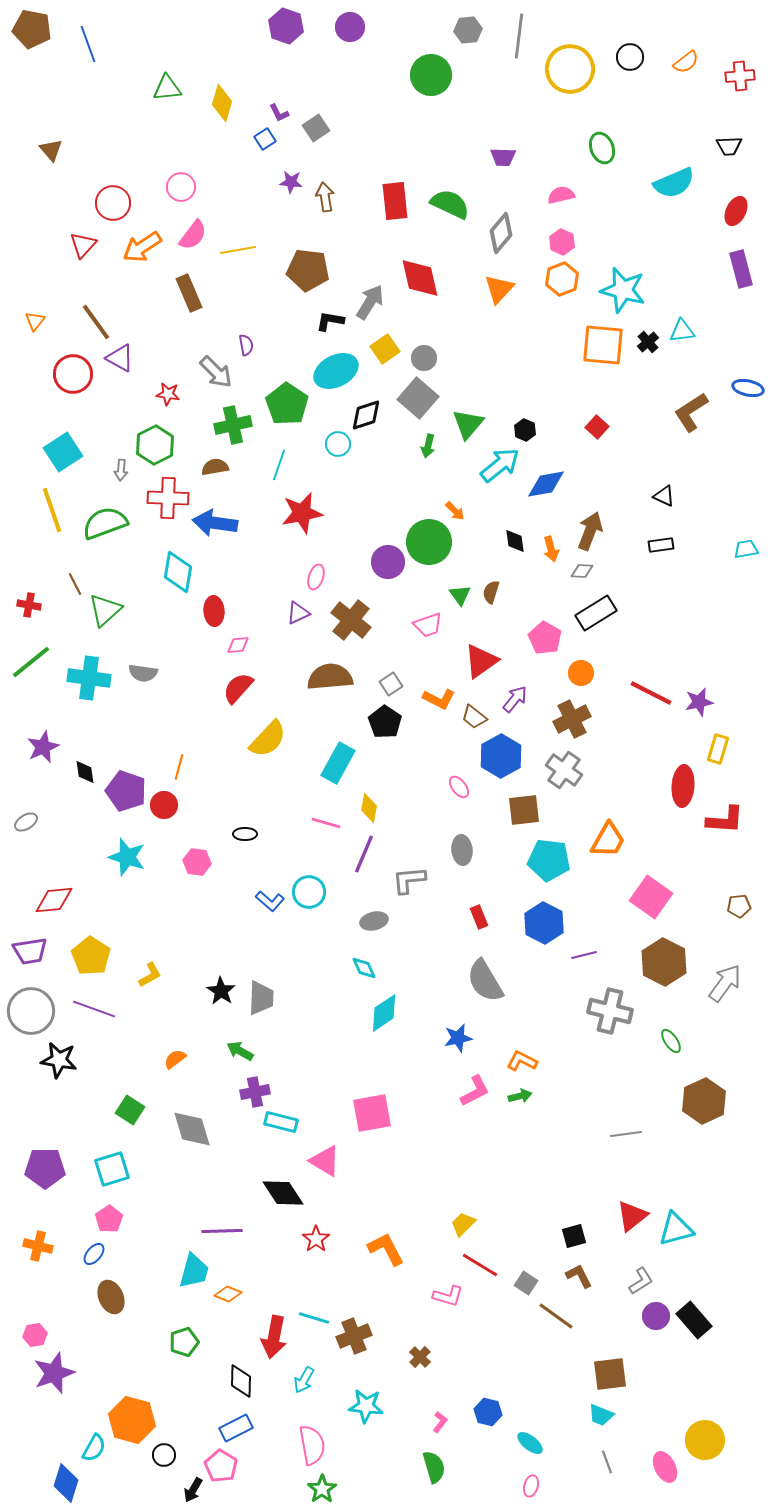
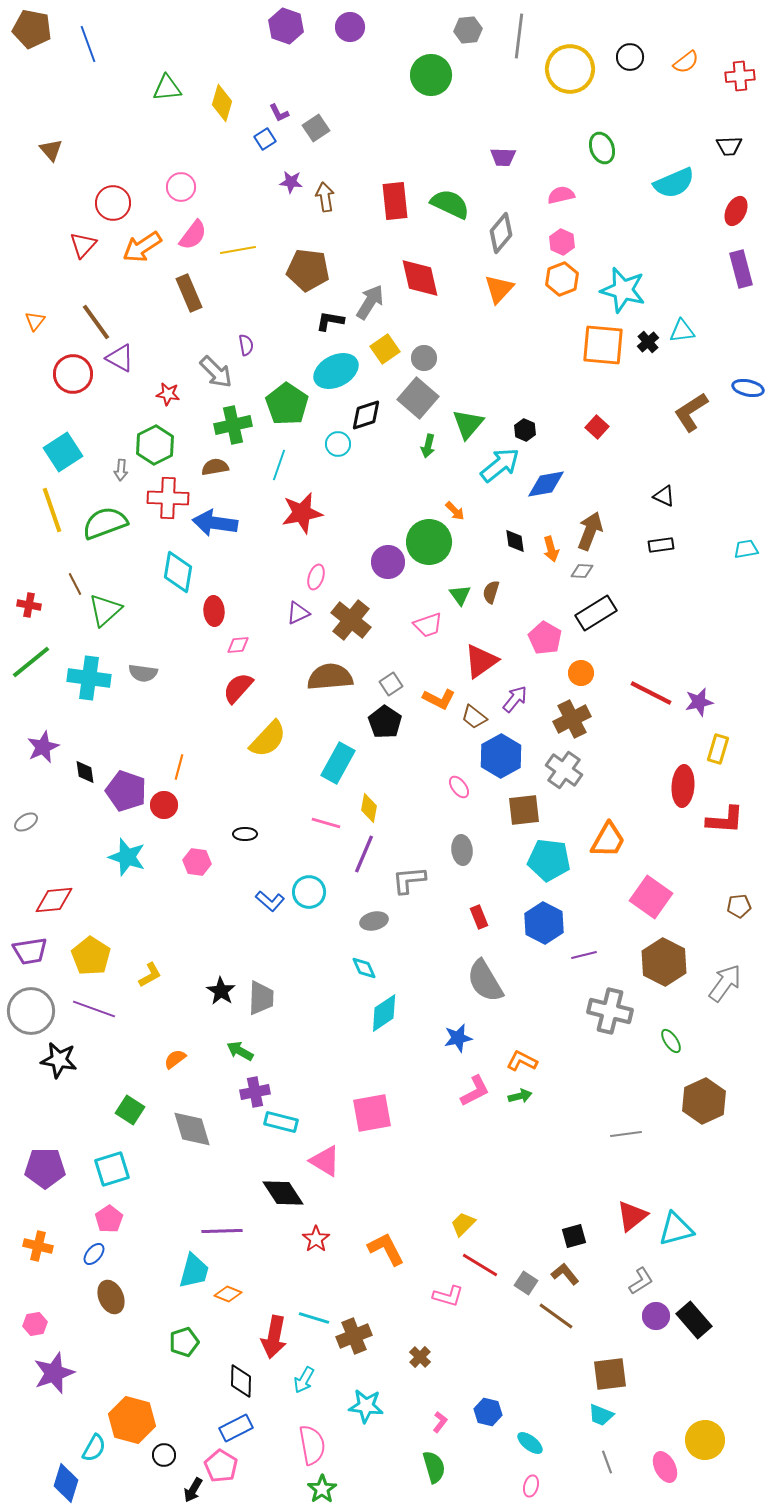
brown L-shape at (579, 1276): moved 14 px left, 2 px up; rotated 12 degrees counterclockwise
pink hexagon at (35, 1335): moved 11 px up
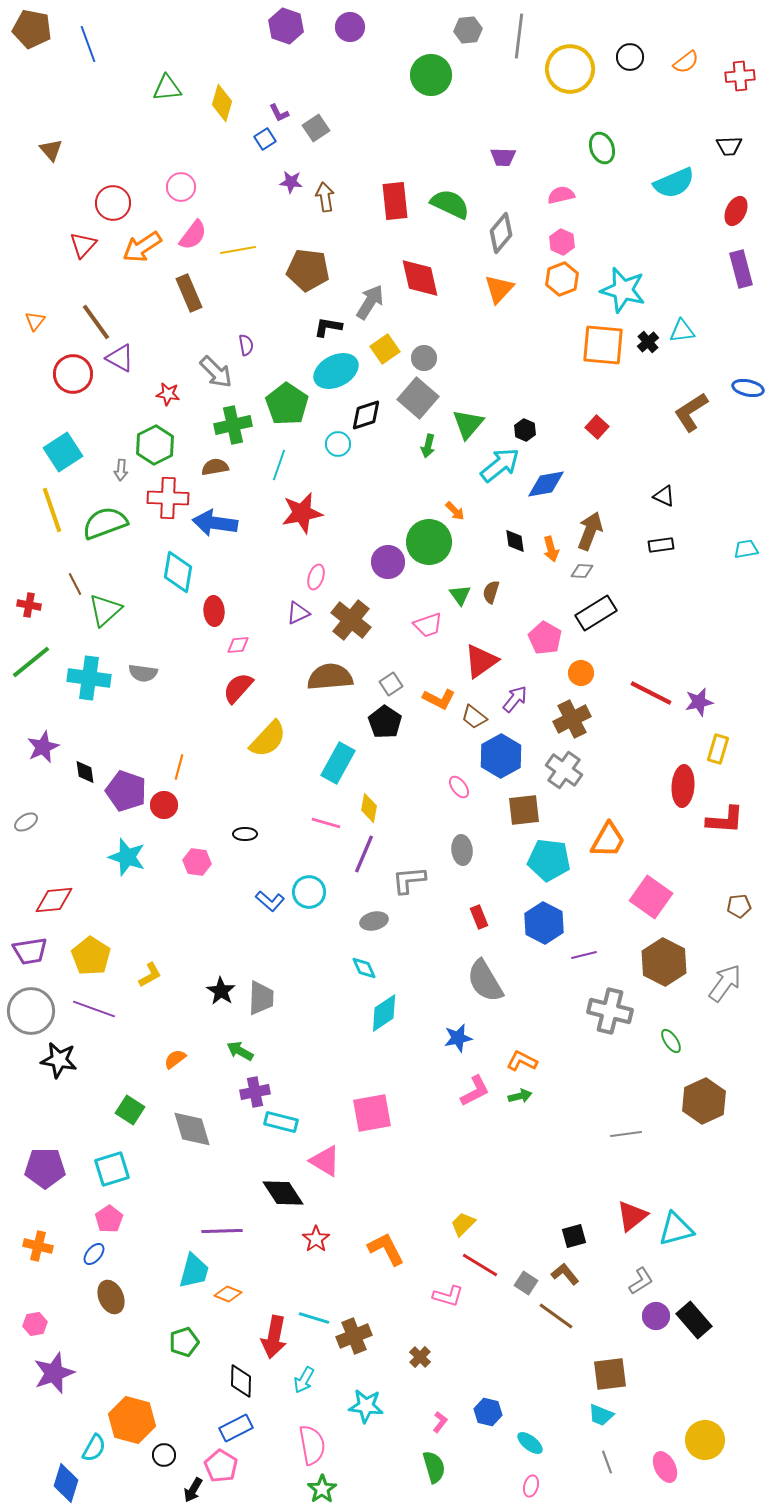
black L-shape at (330, 321): moved 2 px left, 6 px down
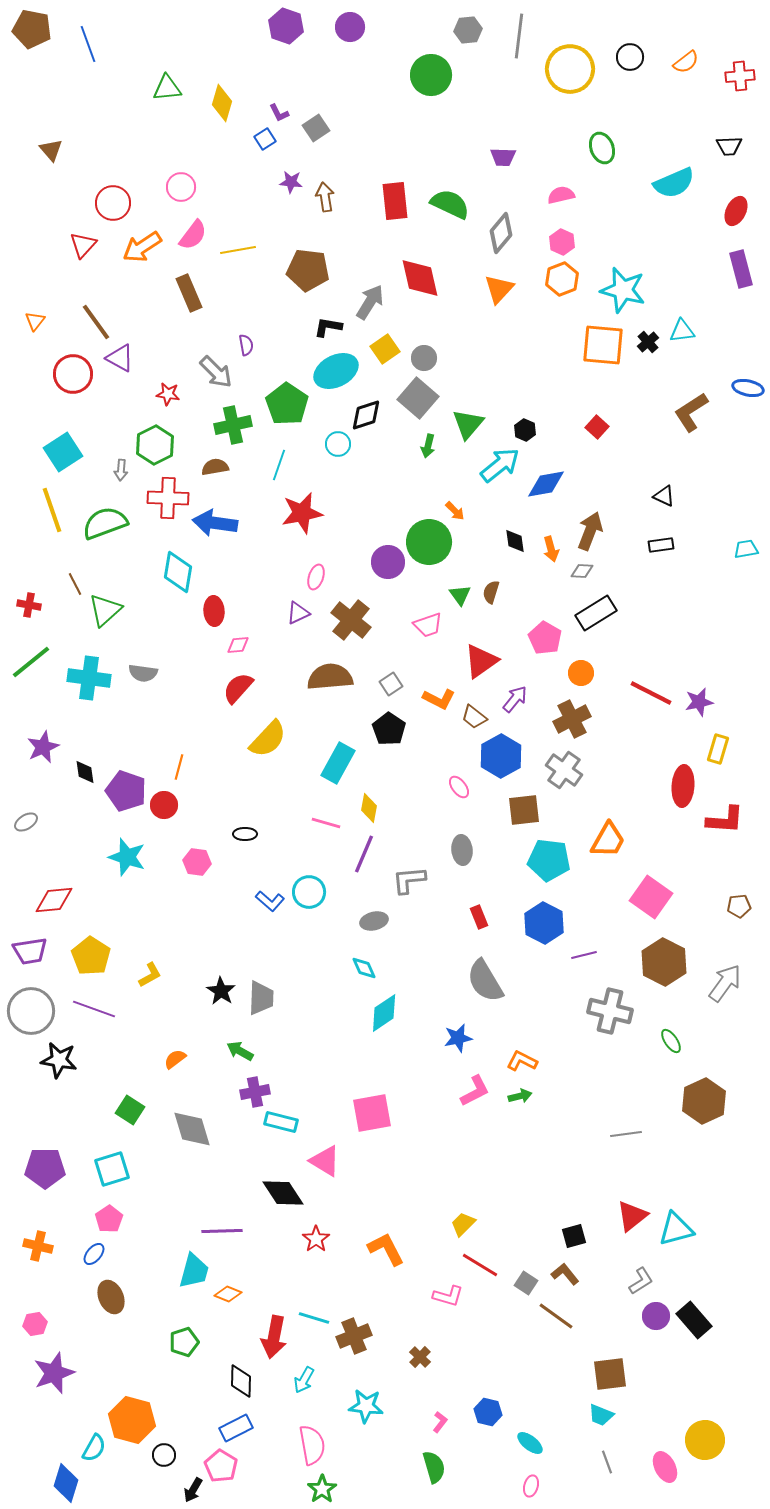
black pentagon at (385, 722): moved 4 px right, 7 px down
